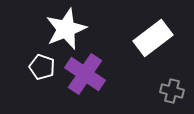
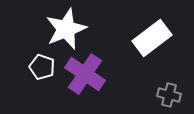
white rectangle: moved 1 px left
gray cross: moved 3 px left, 4 px down
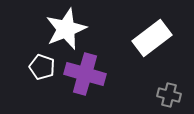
purple cross: rotated 18 degrees counterclockwise
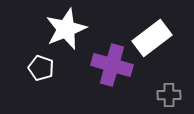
white pentagon: moved 1 px left, 1 px down
purple cross: moved 27 px right, 9 px up
gray cross: rotated 15 degrees counterclockwise
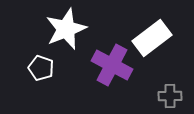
purple cross: rotated 12 degrees clockwise
gray cross: moved 1 px right, 1 px down
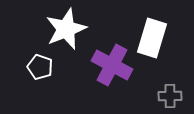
white rectangle: rotated 36 degrees counterclockwise
white pentagon: moved 1 px left, 1 px up
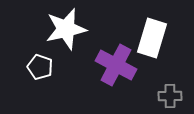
white star: rotated 9 degrees clockwise
purple cross: moved 4 px right
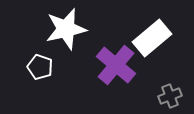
white rectangle: rotated 33 degrees clockwise
purple cross: rotated 12 degrees clockwise
gray cross: rotated 20 degrees counterclockwise
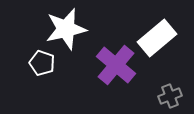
white rectangle: moved 5 px right
white pentagon: moved 2 px right, 4 px up
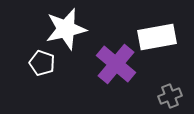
white rectangle: moved 1 px up; rotated 30 degrees clockwise
purple cross: moved 1 px up
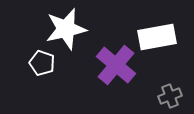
purple cross: moved 1 px down
